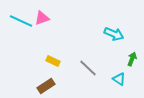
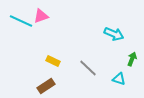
pink triangle: moved 1 px left, 2 px up
cyan triangle: rotated 16 degrees counterclockwise
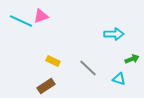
cyan arrow: rotated 24 degrees counterclockwise
green arrow: rotated 48 degrees clockwise
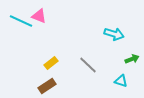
pink triangle: moved 2 px left; rotated 42 degrees clockwise
cyan arrow: rotated 18 degrees clockwise
yellow rectangle: moved 2 px left, 2 px down; rotated 64 degrees counterclockwise
gray line: moved 3 px up
cyan triangle: moved 2 px right, 2 px down
brown rectangle: moved 1 px right
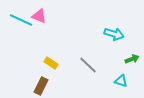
cyan line: moved 1 px up
yellow rectangle: rotated 72 degrees clockwise
brown rectangle: moved 6 px left; rotated 30 degrees counterclockwise
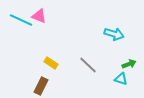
green arrow: moved 3 px left, 5 px down
cyan triangle: moved 2 px up
